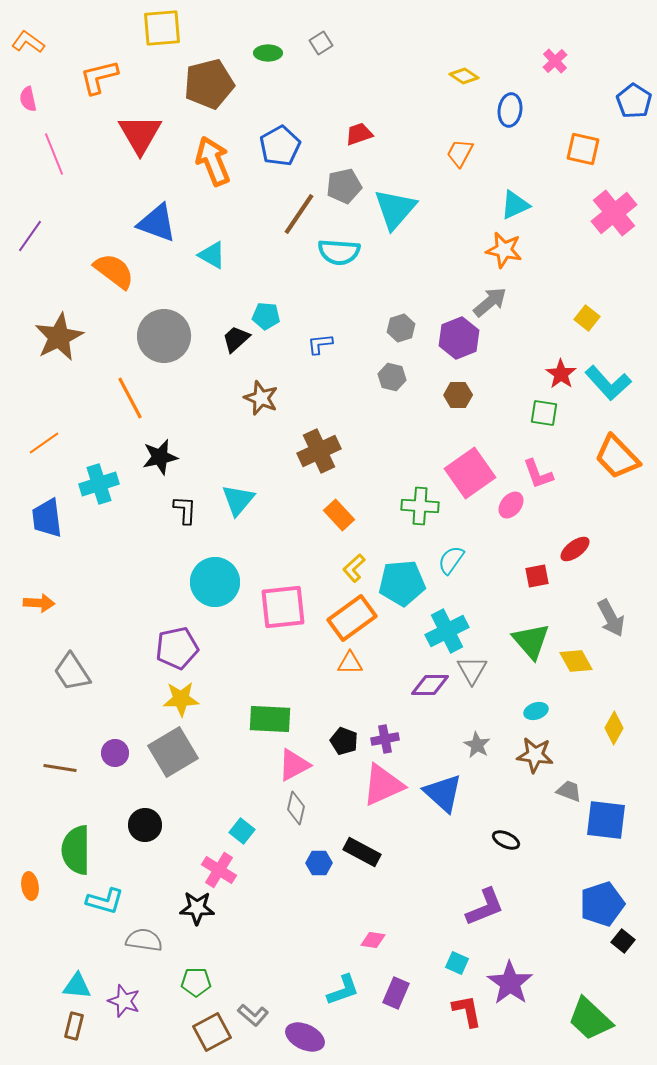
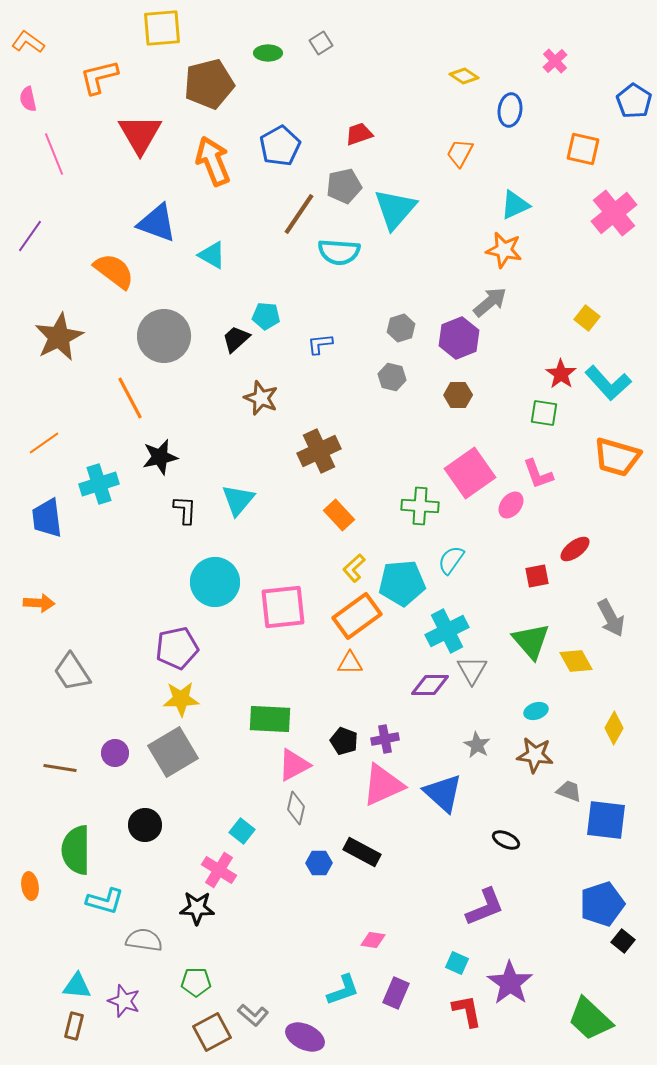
orange trapezoid at (617, 457): rotated 30 degrees counterclockwise
orange rectangle at (352, 618): moved 5 px right, 2 px up
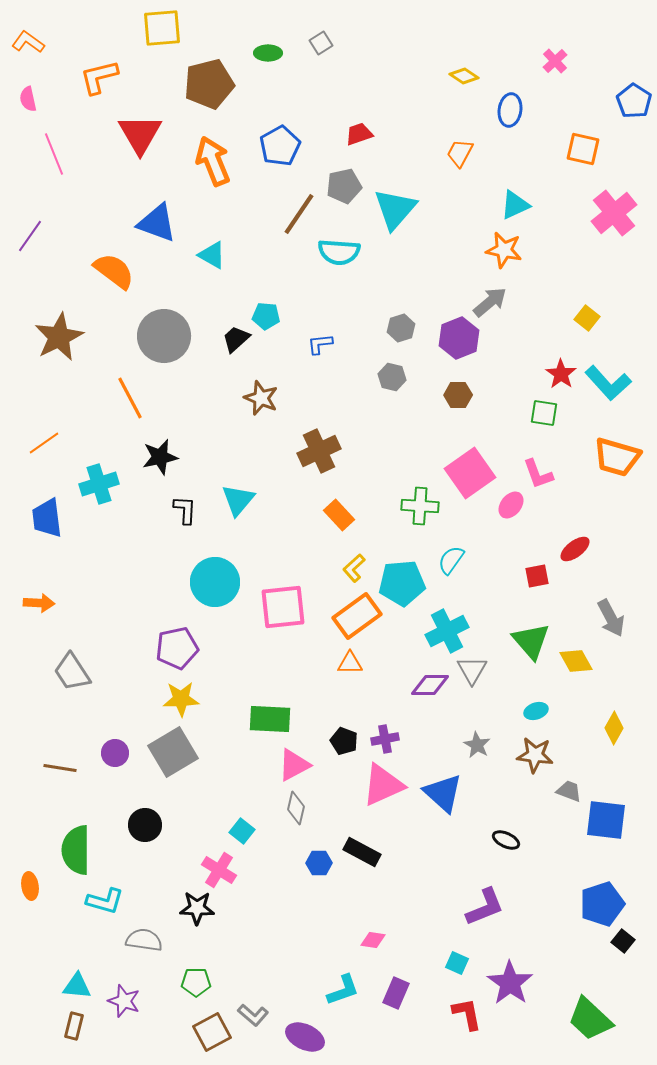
red L-shape at (467, 1011): moved 3 px down
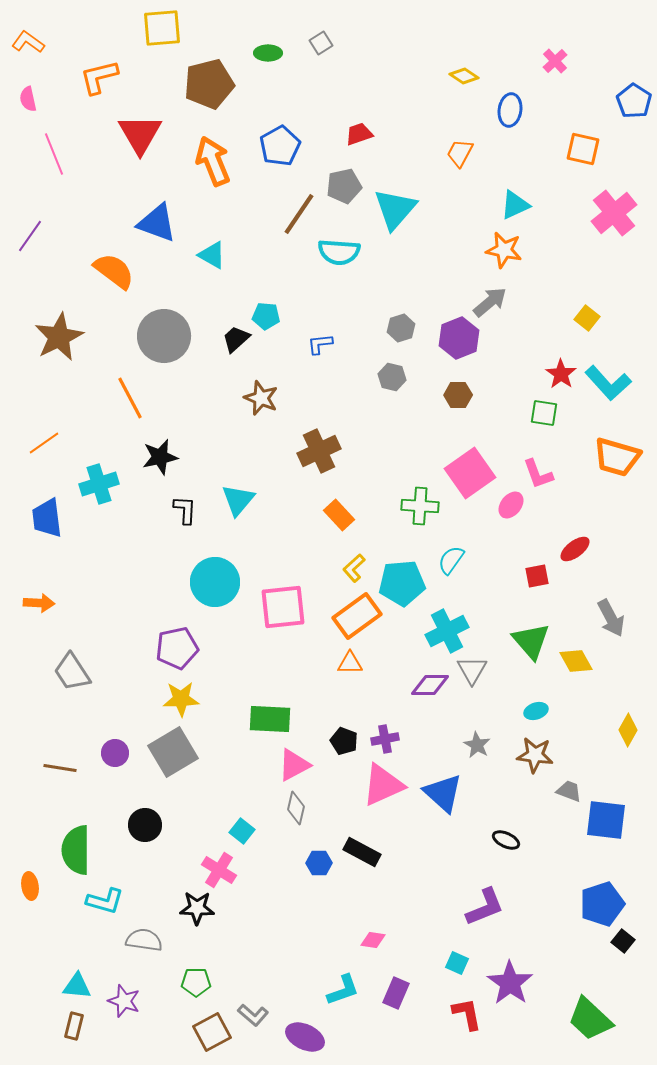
yellow diamond at (614, 728): moved 14 px right, 2 px down
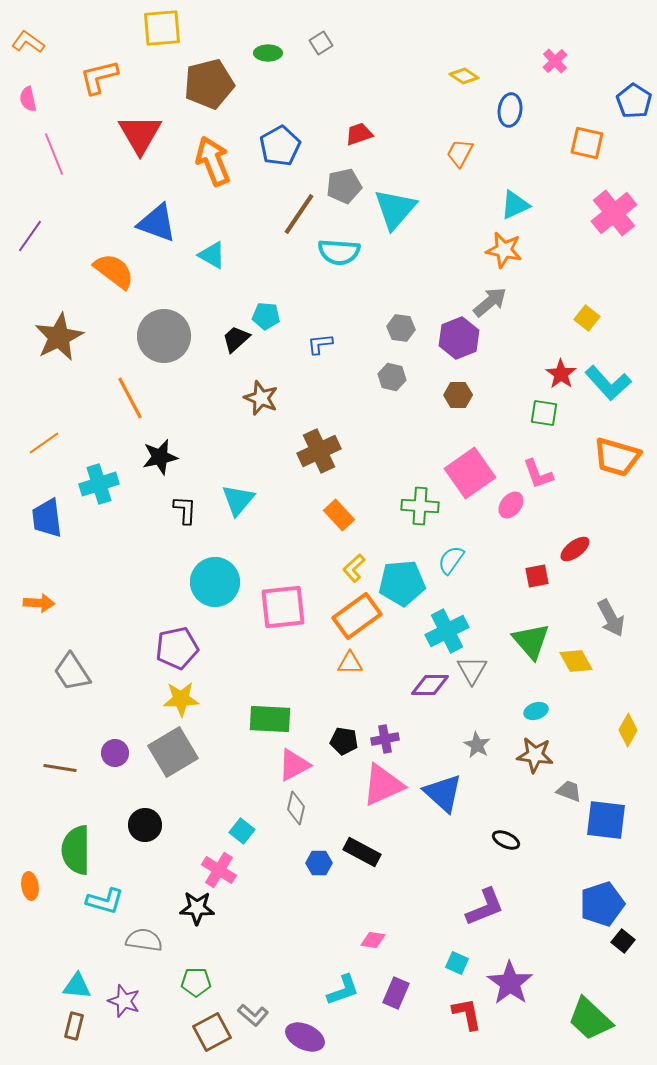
orange square at (583, 149): moved 4 px right, 6 px up
gray hexagon at (401, 328): rotated 24 degrees clockwise
black pentagon at (344, 741): rotated 12 degrees counterclockwise
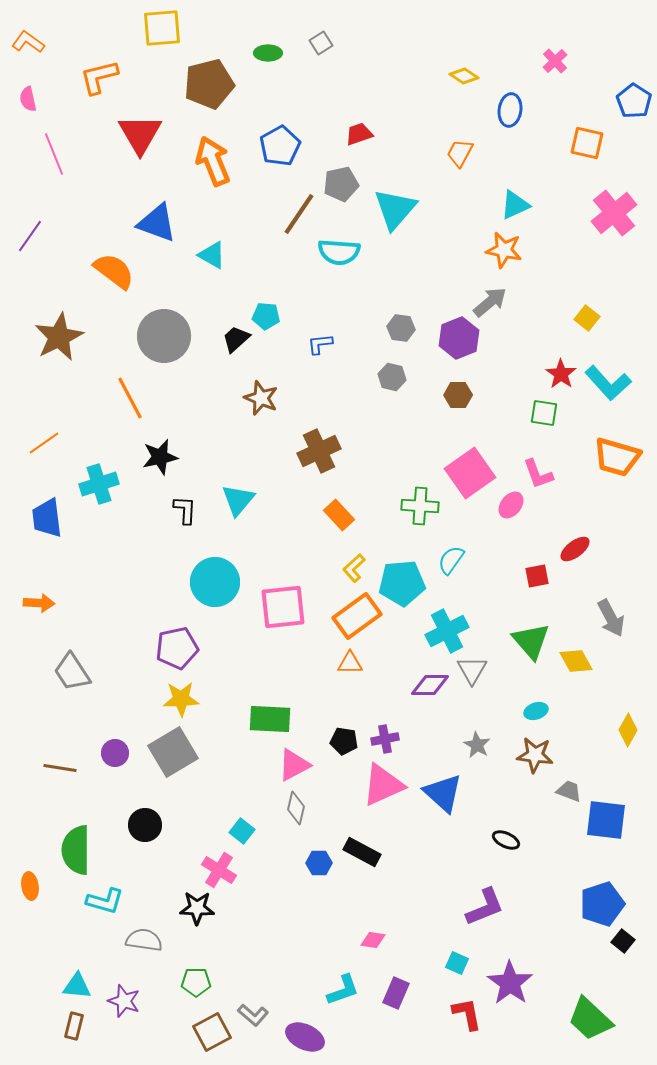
gray pentagon at (344, 186): moved 3 px left, 2 px up
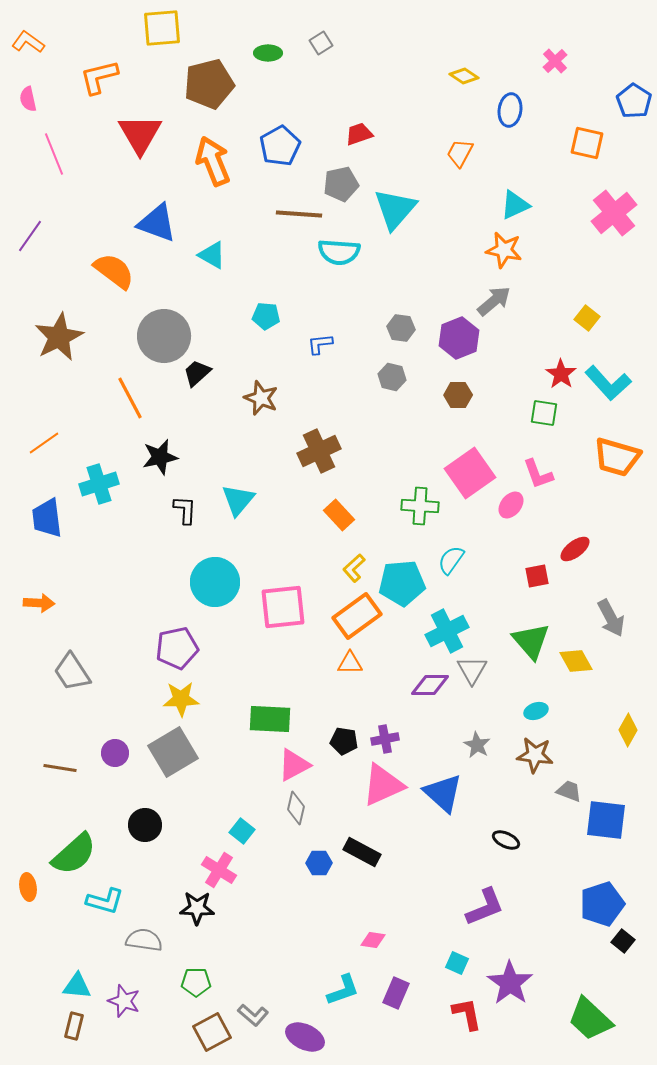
brown line at (299, 214): rotated 60 degrees clockwise
gray arrow at (490, 302): moved 4 px right, 1 px up
black trapezoid at (236, 339): moved 39 px left, 34 px down
green semicircle at (76, 850): moved 2 px left, 4 px down; rotated 132 degrees counterclockwise
orange ellipse at (30, 886): moved 2 px left, 1 px down
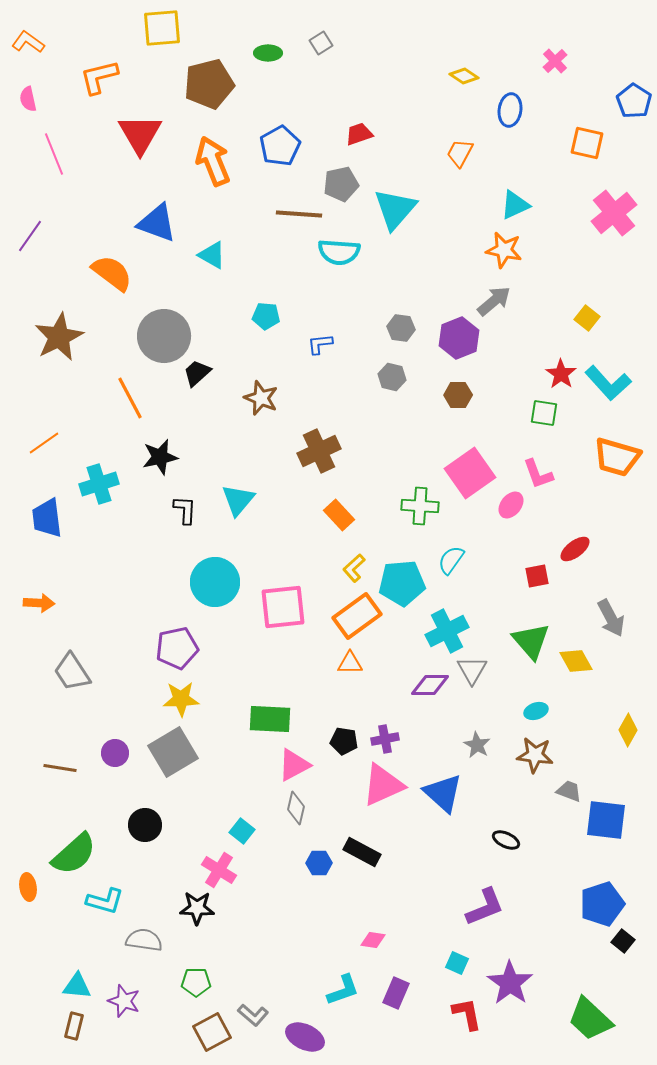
orange semicircle at (114, 271): moved 2 px left, 2 px down
